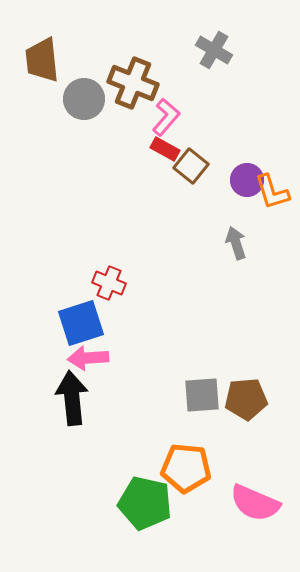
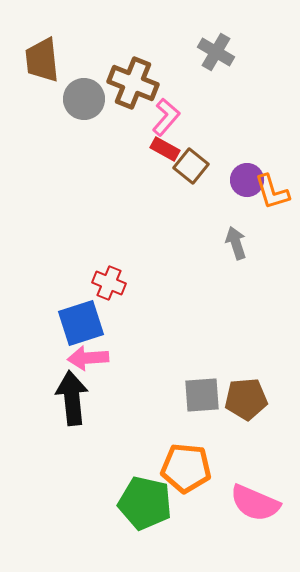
gray cross: moved 2 px right, 2 px down
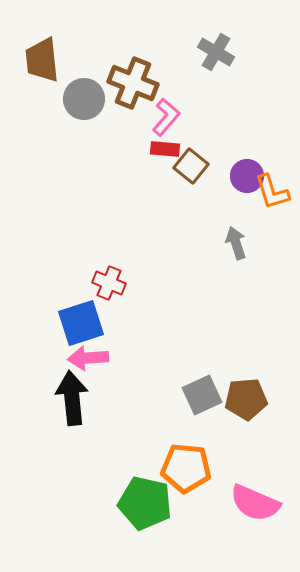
red rectangle: rotated 24 degrees counterclockwise
purple circle: moved 4 px up
gray square: rotated 21 degrees counterclockwise
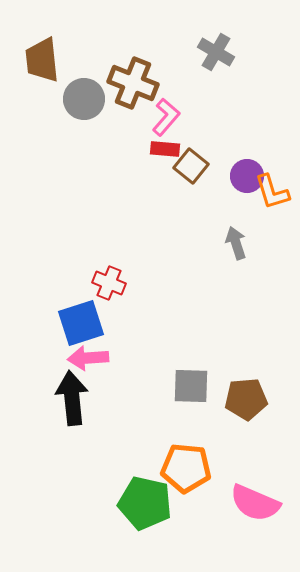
gray square: moved 11 px left, 9 px up; rotated 27 degrees clockwise
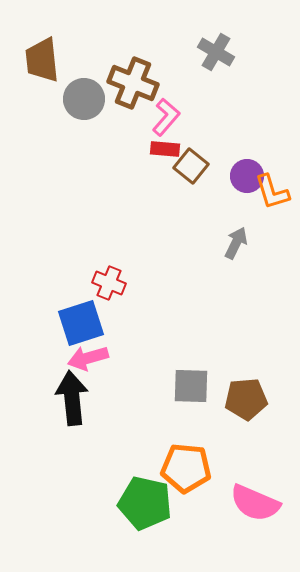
gray arrow: rotated 44 degrees clockwise
pink arrow: rotated 12 degrees counterclockwise
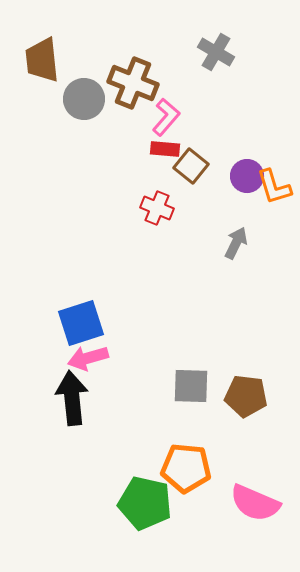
orange L-shape: moved 2 px right, 5 px up
red cross: moved 48 px right, 75 px up
brown pentagon: moved 3 px up; rotated 12 degrees clockwise
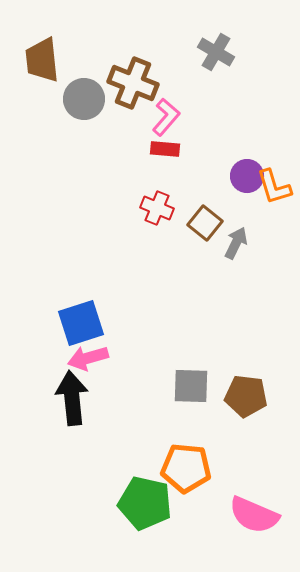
brown square: moved 14 px right, 57 px down
pink semicircle: moved 1 px left, 12 px down
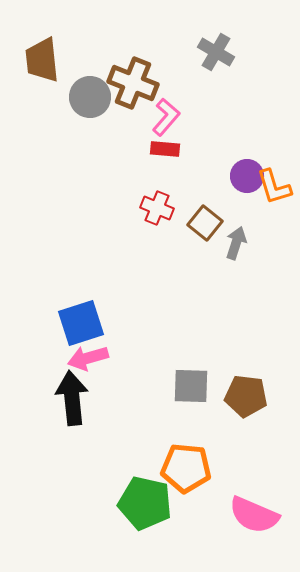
gray circle: moved 6 px right, 2 px up
gray arrow: rotated 8 degrees counterclockwise
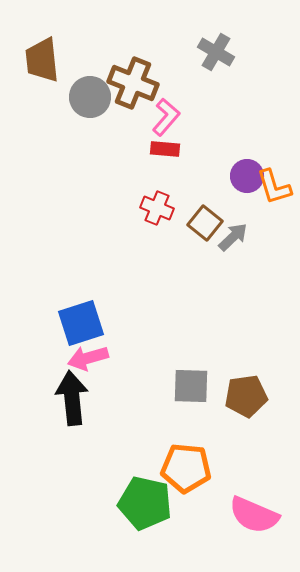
gray arrow: moved 3 px left, 6 px up; rotated 28 degrees clockwise
brown pentagon: rotated 15 degrees counterclockwise
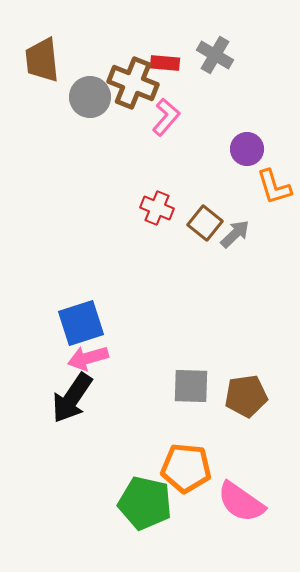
gray cross: moved 1 px left, 3 px down
red rectangle: moved 86 px up
purple circle: moved 27 px up
gray arrow: moved 2 px right, 3 px up
black arrow: rotated 140 degrees counterclockwise
pink semicircle: moved 13 px left, 13 px up; rotated 12 degrees clockwise
